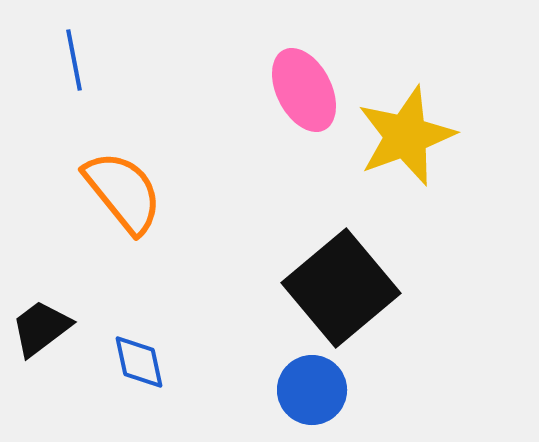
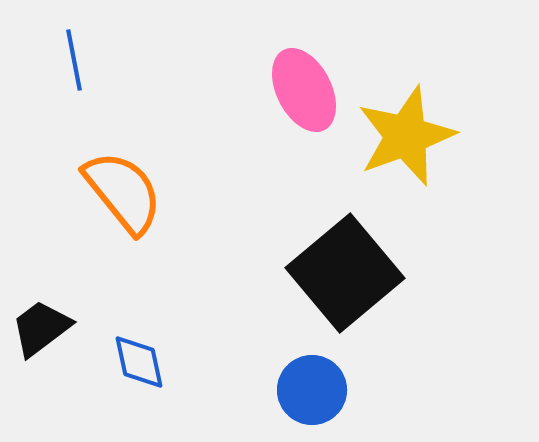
black square: moved 4 px right, 15 px up
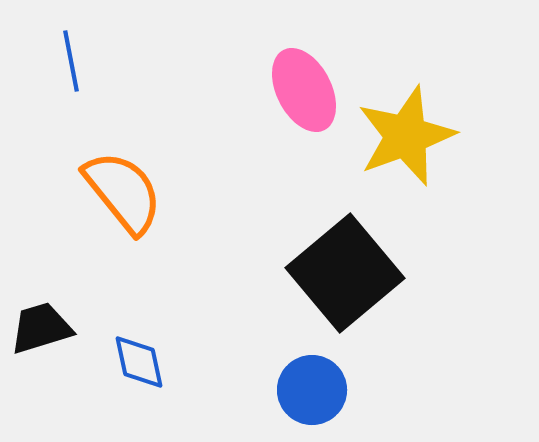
blue line: moved 3 px left, 1 px down
black trapezoid: rotated 20 degrees clockwise
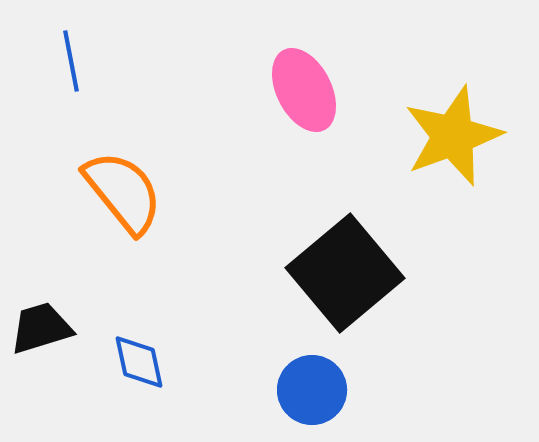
yellow star: moved 47 px right
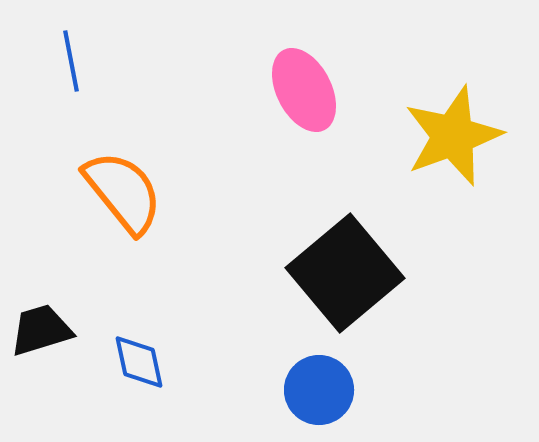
black trapezoid: moved 2 px down
blue circle: moved 7 px right
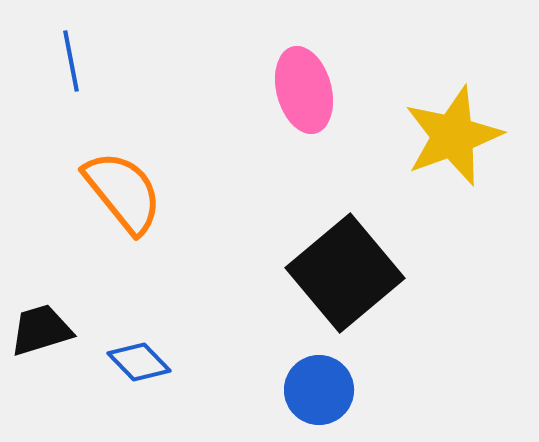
pink ellipse: rotated 12 degrees clockwise
blue diamond: rotated 32 degrees counterclockwise
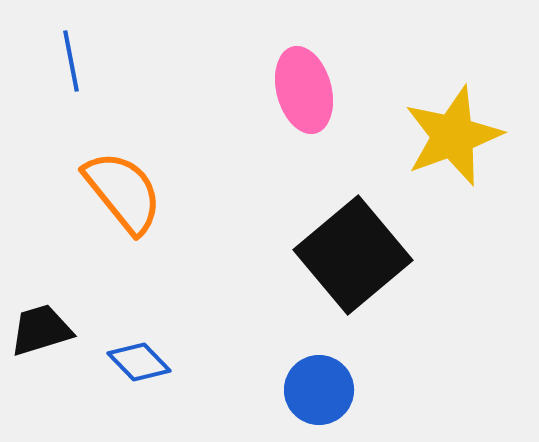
black square: moved 8 px right, 18 px up
